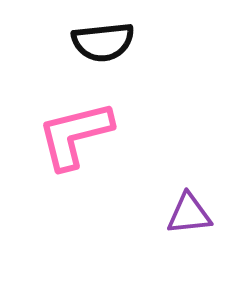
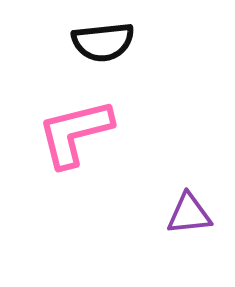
pink L-shape: moved 2 px up
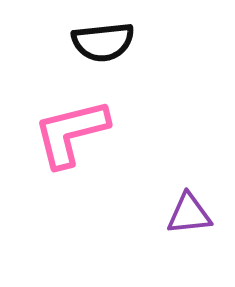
pink L-shape: moved 4 px left
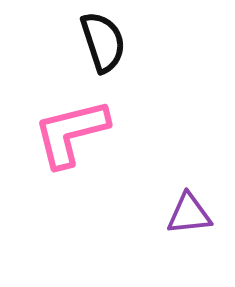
black semicircle: rotated 102 degrees counterclockwise
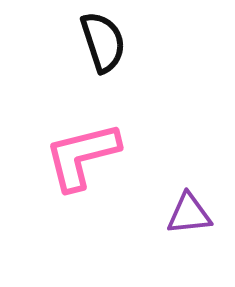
pink L-shape: moved 11 px right, 23 px down
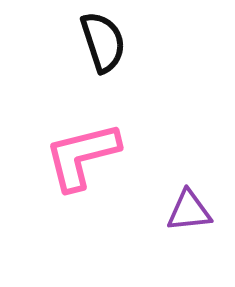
purple triangle: moved 3 px up
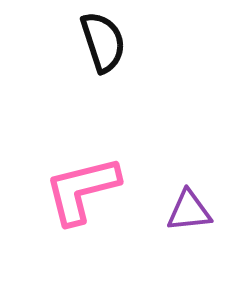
pink L-shape: moved 34 px down
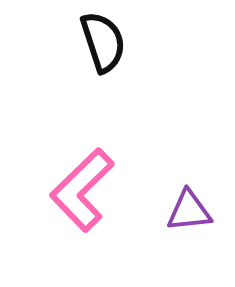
pink L-shape: rotated 30 degrees counterclockwise
